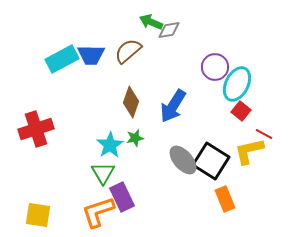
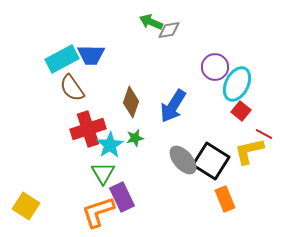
brown semicircle: moved 56 px left, 37 px down; rotated 84 degrees counterclockwise
red cross: moved 52 px right
yellow square: moved 12 px left, 9 px up; rotated 24 degrees clockwise
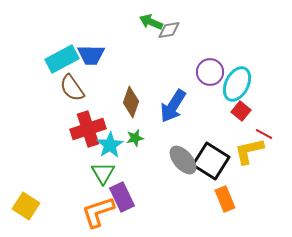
purple circle: moved 5 px left, 5 px down
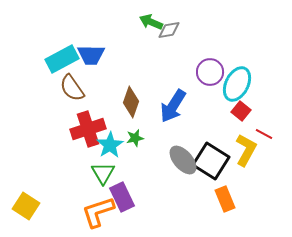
yellow L-shape: moved 3 px left, 1 px up; rotated 132 degrees clockwise
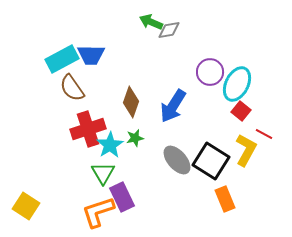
gray ellipse: moved 6 px left
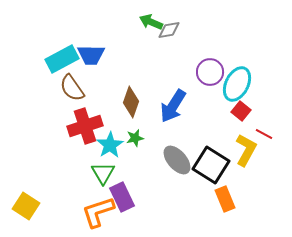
red cross: moved 3 px left, 3 px up
black square: moved 4 px down
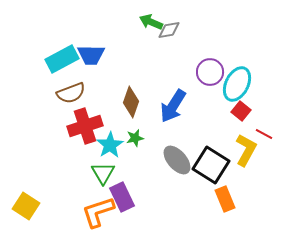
brown semicircle: moved 1 px left, 5 px down; rotated 76 degrees counterclockwise
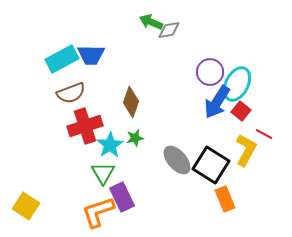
blue arrow: moved 44 px right, 4 px up
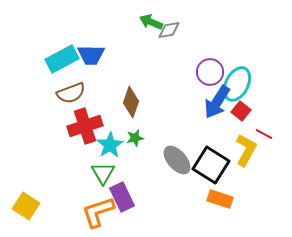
orange rectangle: moved 5 px left; rotated 50 degrees counterclockwise
